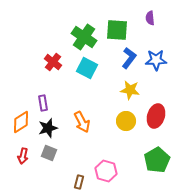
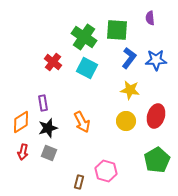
red arrow: moved 4 px up
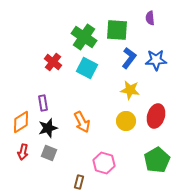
pink hexagon: moved 2 px left, 8 px up
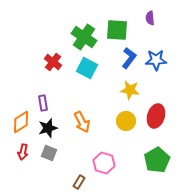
brown rectangle: rotated 16 degrees clockwise
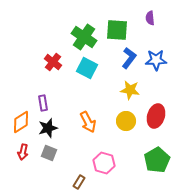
orange arrow: moved 6 px right
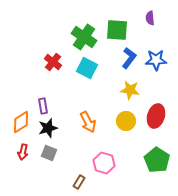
purple rectangle: moved 3 px down
green pentagon: rotated 10 degrees counterclockwise
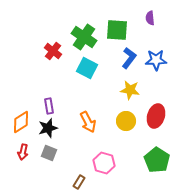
red cross: moved 11 px up
purple rectangle: moved 6 px right
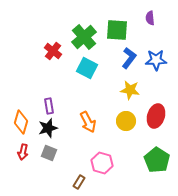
green cross: rotated 15 degrees clockwise
orange diamond: rotated 40 degrees counterclockwise
pink hexagon: moved 2 px left
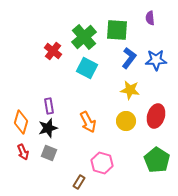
red arrow: rotated 35 degrees counterclockwise
